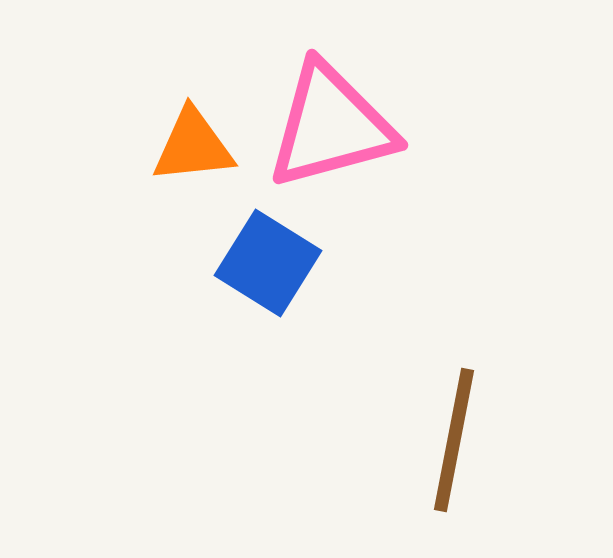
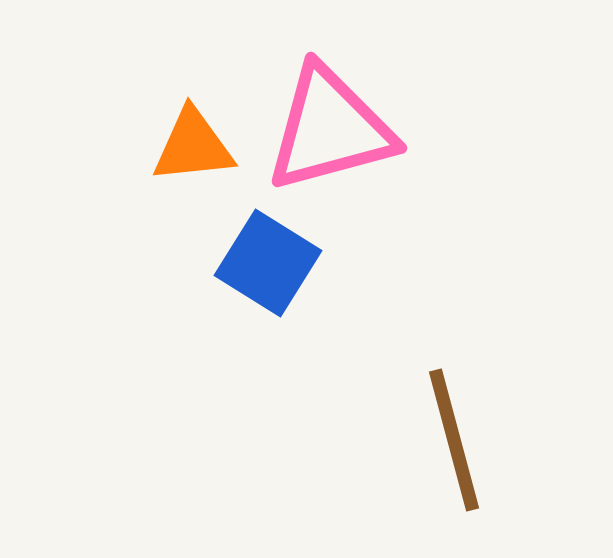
pink triangle: moved 1 px left, 3 px down
brown line: rotated 26 degrees counterclockwise
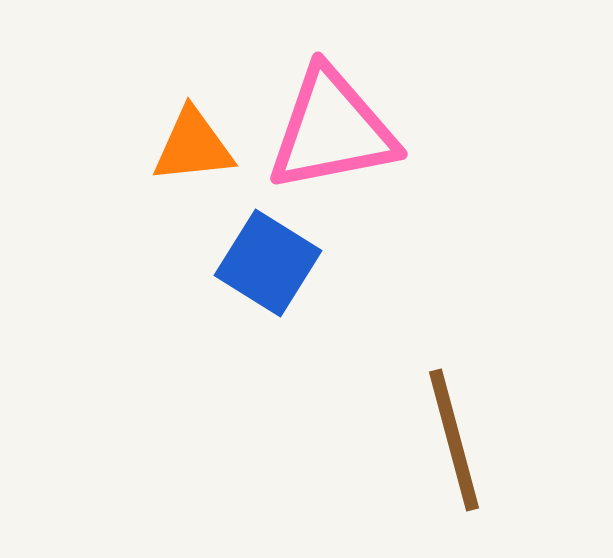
pink triangle: moved 2 px right, 1 px down; rotated 4 degrees clockwise
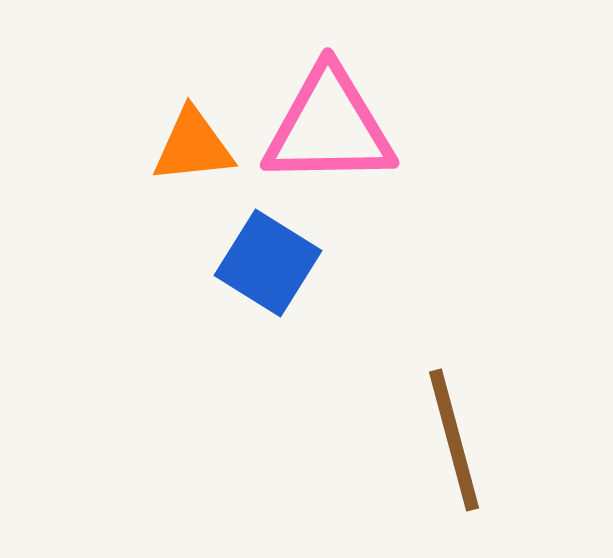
pink triangle: moved 3 px left, 3 px up; rotated 10 degrees clockwise
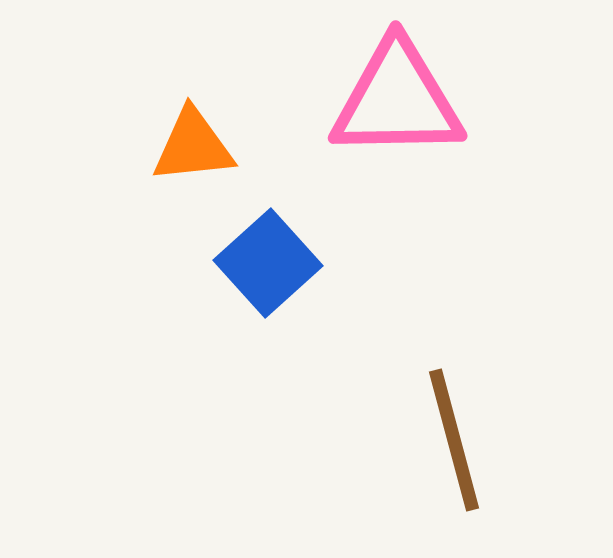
pink triangle: moved 68 px right, 27 px up
blue square: rotated 16 degrees clockwise
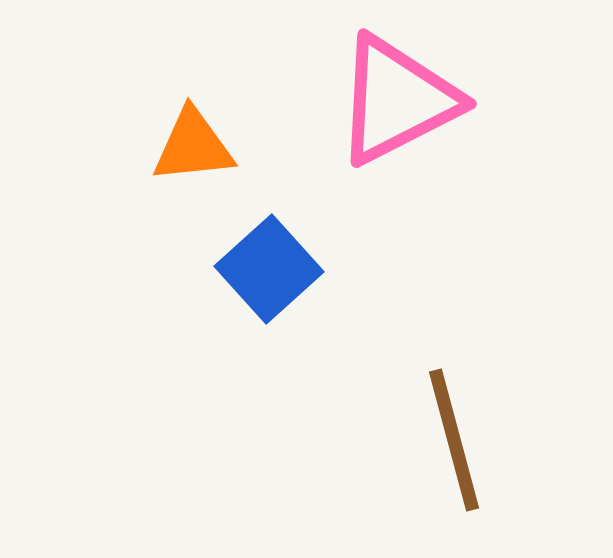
pink triangle: rotated 26 degrees counterclockwise
blue square: moved 1 px right, 6 px down
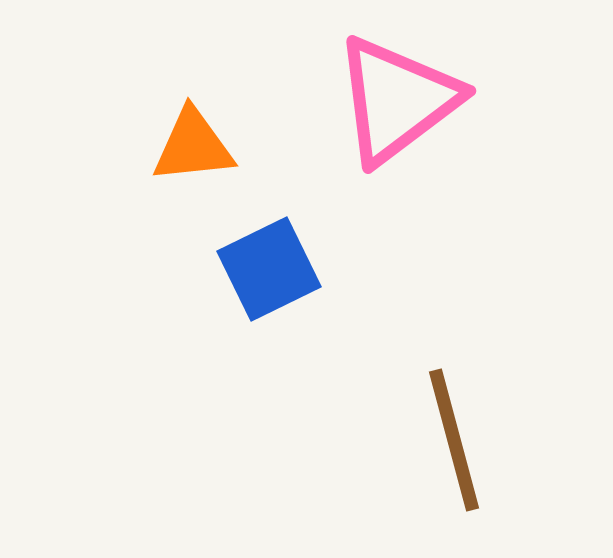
pink triangle: rotated 10 degrees counterclockwise
blue square: rotated 16 degrees clockwise
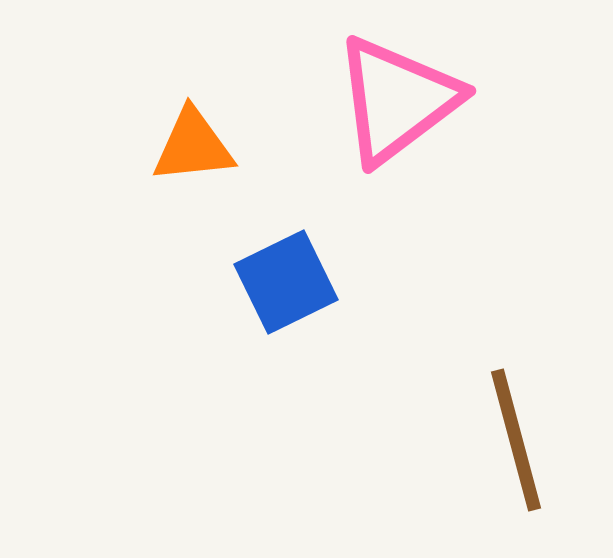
blue square: moved 17 px right, 13 px down
brown line: moved 62 px right
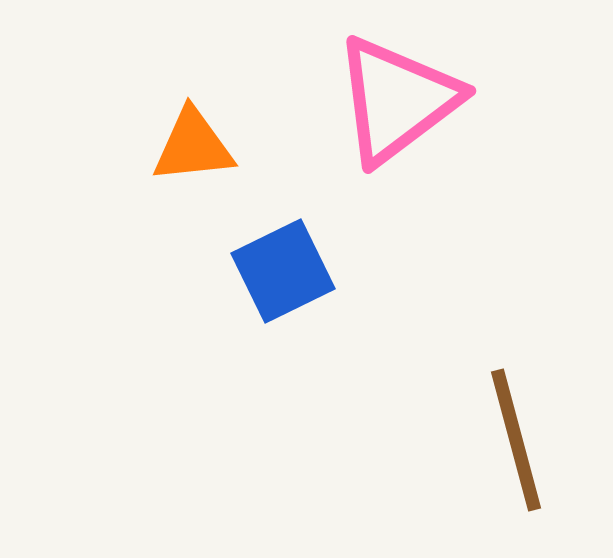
blue square: moved 3 px left, 11 px up
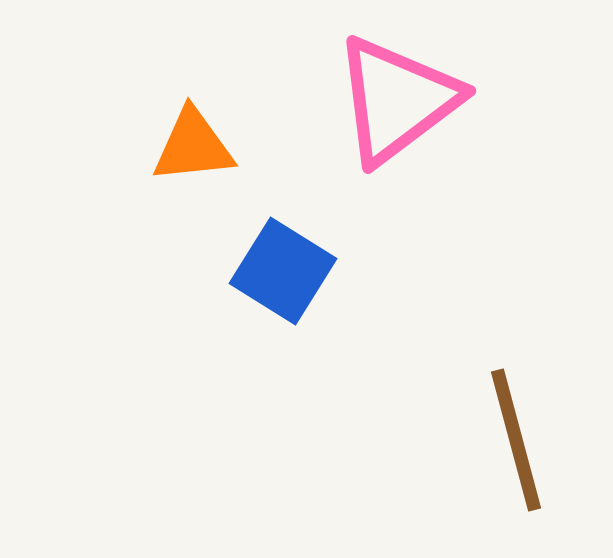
blue square: rotated 32 degrees counterclockwise
